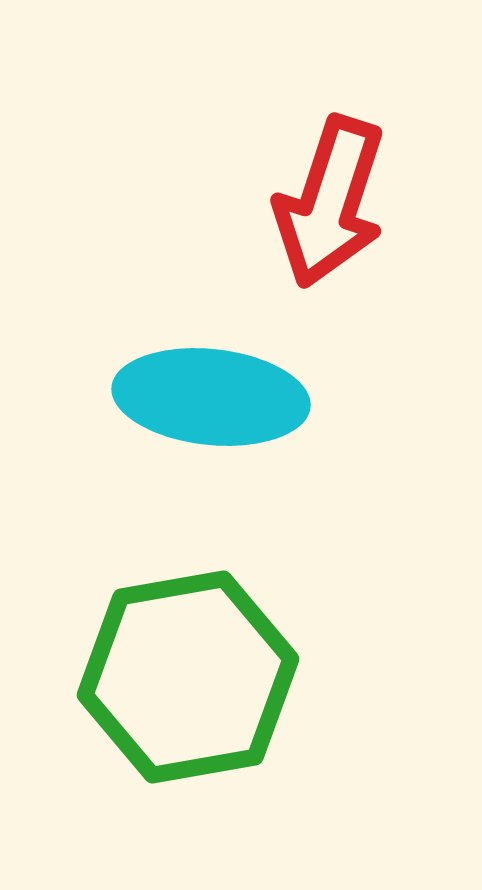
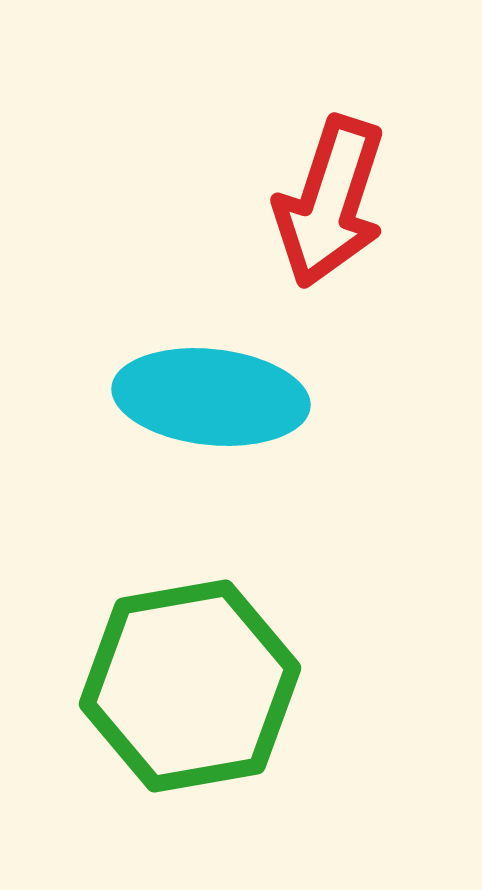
green hexagon: moved 2 px right, 9 px down
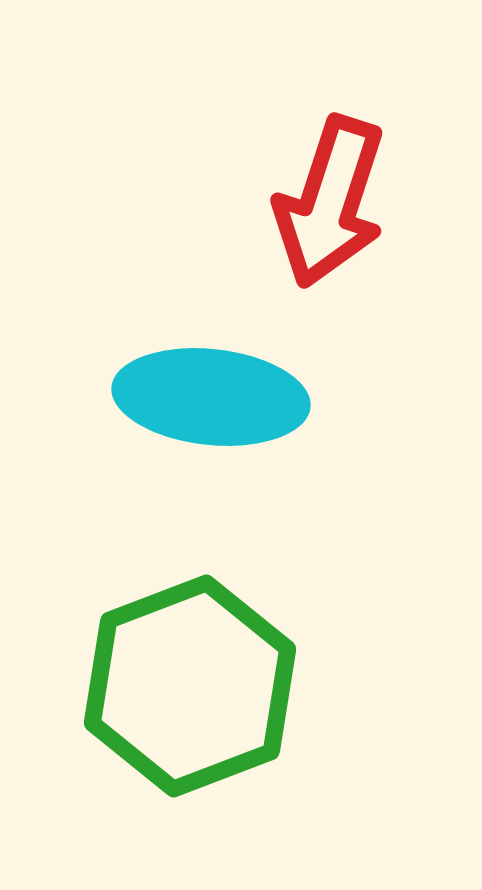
green hexagon: rotated 11 degrees counterclockwise
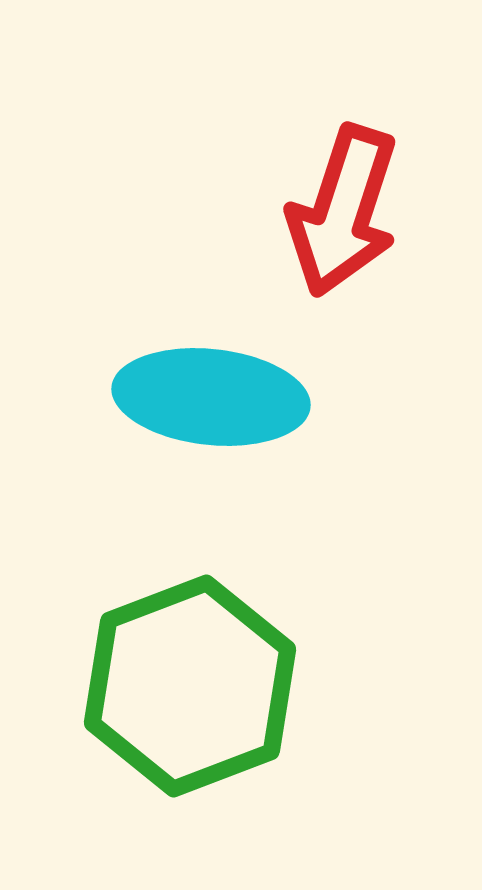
red arrow: moved 13 px right, 9 px down
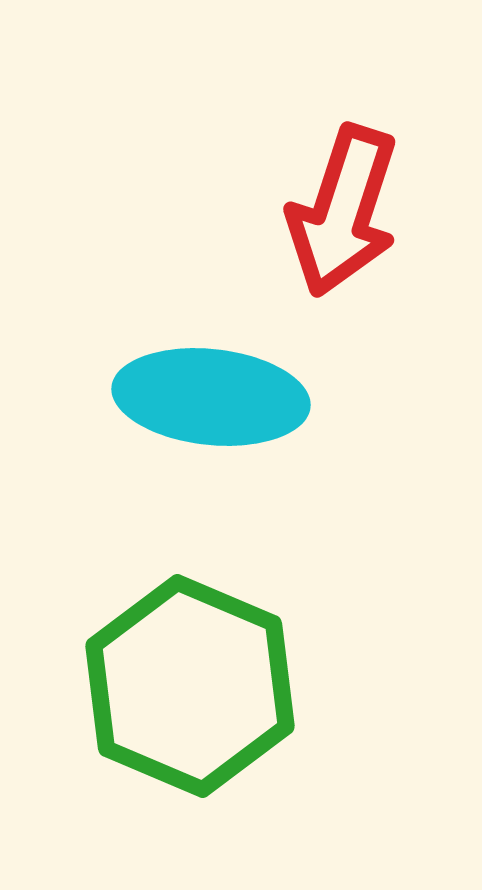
green hexagon: rotated 16 degrees counterclockwise
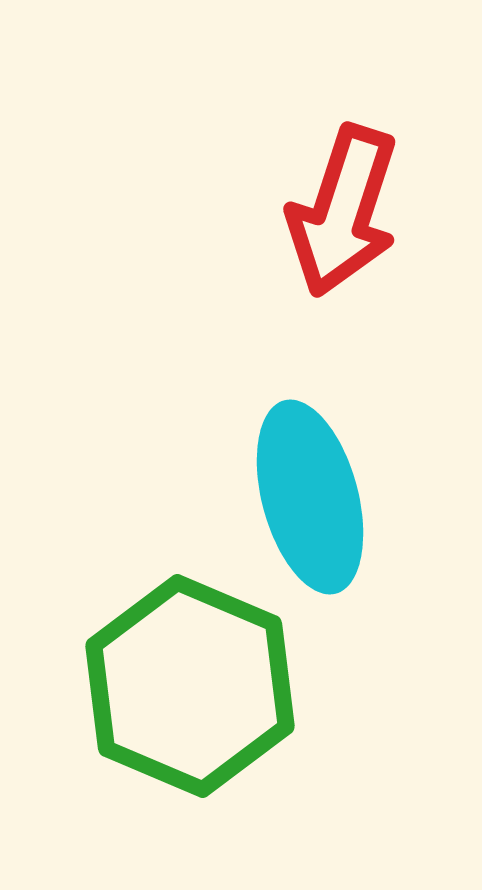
cyan ellipse: moved 99 px right, 100 px down; rotated 69 degrees clockwise
